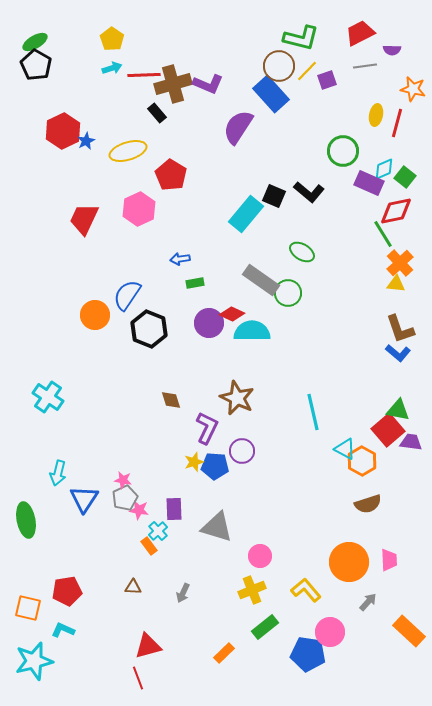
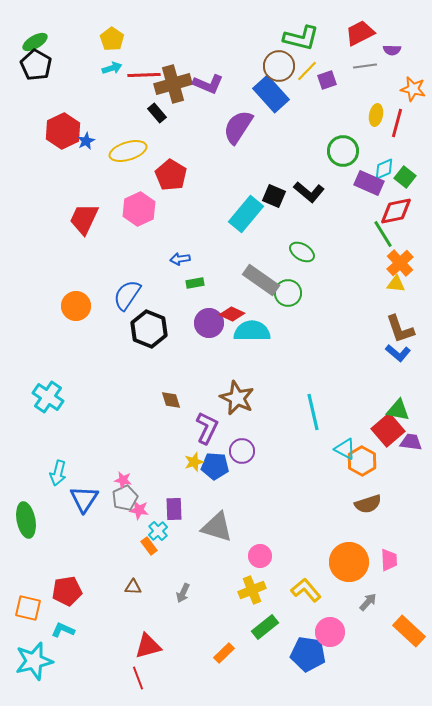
orange circle at (95, 315): moved 19 px left, 9 px up
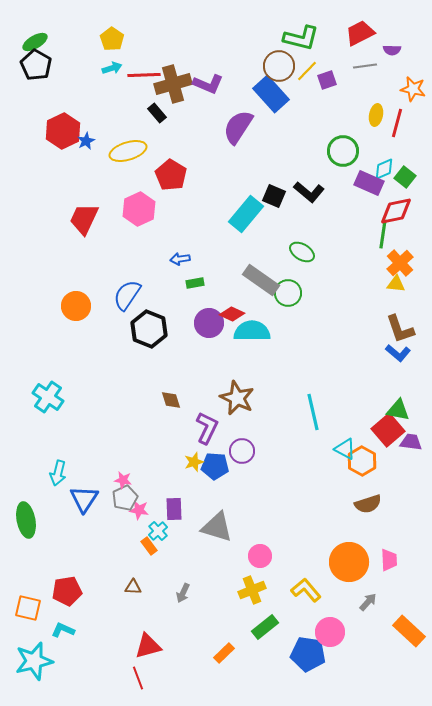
green line at (383, 234): rotated 40 degrees clockwise
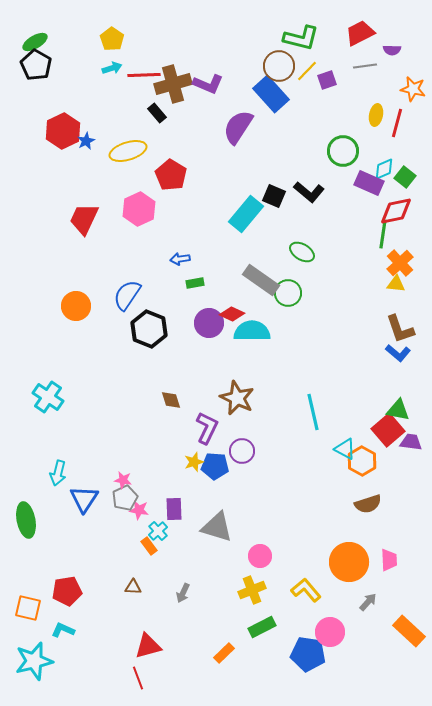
green rectangle at (265, 627): moved 3 px left; rotated 12 degrees clockwise
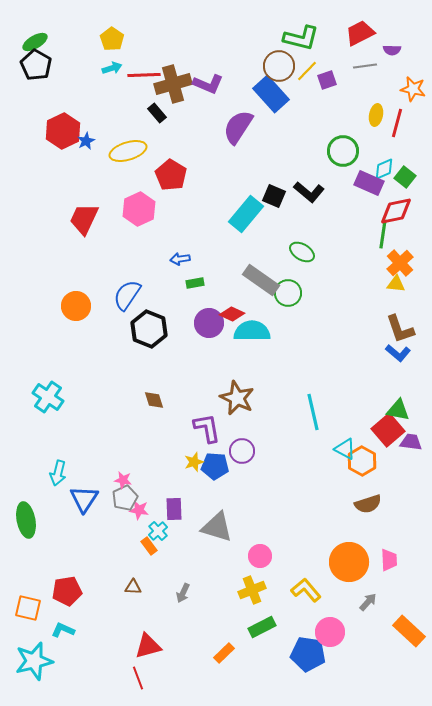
brown diamond at (171, 400): moved 17 px left
purple L-shape at (207, 428): rotated 36 degrees counterclockwise
